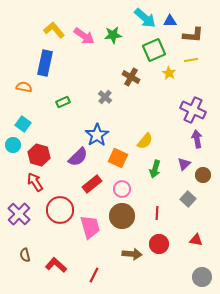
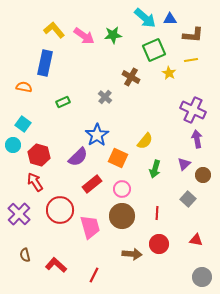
blue triangle at (170, 21): moved 2 px up
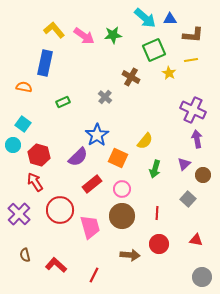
brown arrow at (132, 254): moved 2 px left, 1 px down
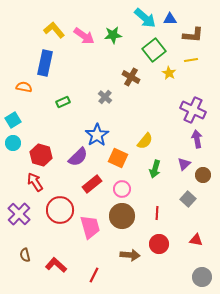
green square at (154, 50): rotated 15 degrees counterclockwise
cyan square at (23, 124): moved 10 px left, 4 px up; rotated 21 degrees clockwise
cyan circle at (13, 145): moved 2 px up
red hexagon at (39, 155): moved 2 px right
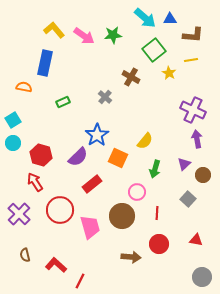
pink circle at (122, 189): moved 15 px right, 3 px down
brown arrow at (130, 255): moved 1 px right, 2 px down
red line at (94, 275): moved 14 px left, 6 px down
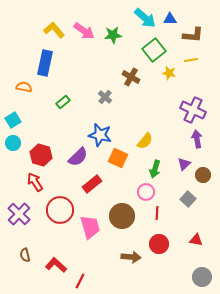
pink arrow at (84, 36): moved 5 px up
yellow star at (169, 73): rotated 16 degrees counterclockwise
green rectangle at (63, 102): rotated 16 degrees counterclockwise
blue star at (97, 135): moved 3 px right; rotated 25 degrees counterclockwise
pink circle at (137, 192): moved 9 px right
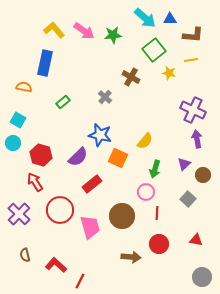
cyan square at (13, 120): moved 5 px right; rotated 28 degrees counterclockwise
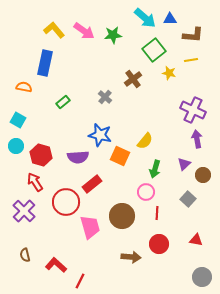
brown cross at (131, 77): moved 2 px right, 2 px down; rotated 24 degrees clockwise
cyan circle at (13, 143): moved 3 px right, 3 px down
purple semicircle at (78, 157): rotated 40 degrees clockwise
orange square at (118, 158): moved 2 px right, 2 px up
red circle at (60, 210): moved 6 px right, 8 px up
purple cross at (19, 214): moved 5 px right, 3 px up
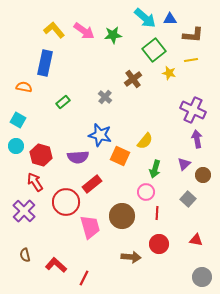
red line at (80, 281): moved 4 px right, 3 px up
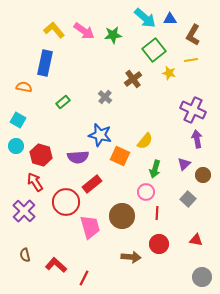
brown L-shape at (193, 35): rotated 115 degrees clockwise
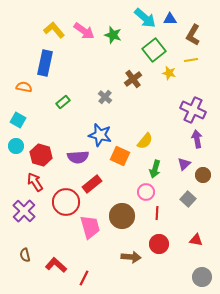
green star at (113, 35): rotated 24 degrees clockwise
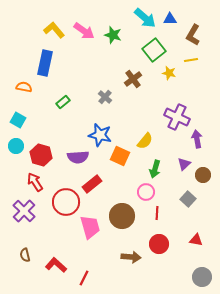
purple cross at (193, 110): moved 16 px left, 7 px down
